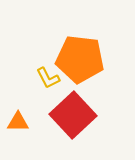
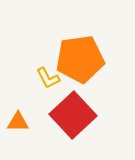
orange pentagon: rotated 15 degrees counterclockwise
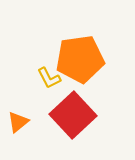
yellow L-shape: moved 1 px right
orange triangle: rotated 40 degrees counterclockwise
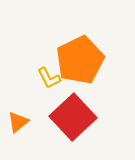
orange pentagon: moved 1 px down; rotated 18 degrees counterclockwise
red square: moved 2 px down
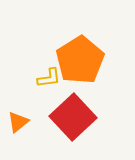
orange pentagon: rotated 6 degrees counterclockwise
yellow L-shape: rotated 70 degrees counterclockwise
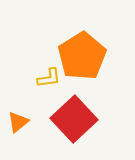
orange pentagon: moved 2 px right, 4 px up
red square: moved 1 px right, 2 px down
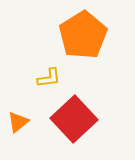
orange pentagon: moved 1 px right, 21 px up
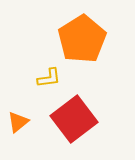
orange pentagon: moved 1 px left, 4 px down
red square: rotated 6 degrees clockwise
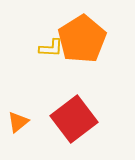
yellow L-shape: moved 2 px right, 30 px up; rotated 10 degrees clockwise
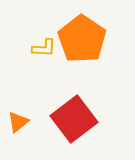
orange pentagon: rotated 6 degrees counterclockwise
yellow L-shape: moved 7 px left
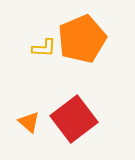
orange pentagon: rotated 15 degrees clockwise
orange triangle: moved 11 px right; rotated 40 degrees counterclockwise
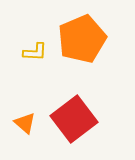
yellow L-shape: moved 9 px left, 4 px down
orange triangle: moved 4 px left, 1 px down
